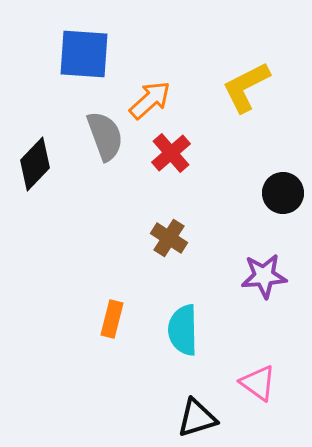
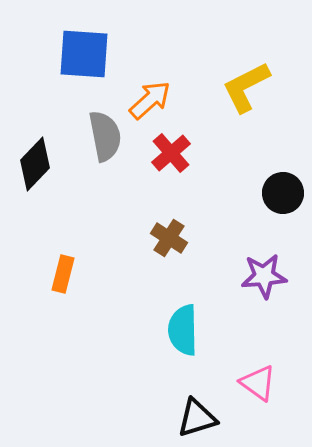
gray semicircle: rotated 9 degrees clockwise
orange rectangle: moved 49 px left, 45 px up
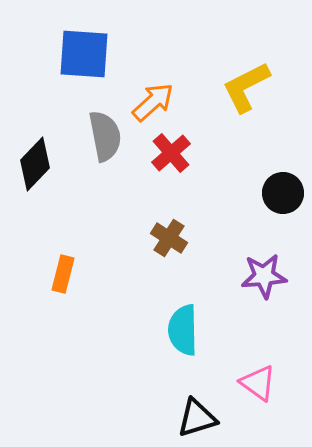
orange arrow: moved 3 px right, 2 px down
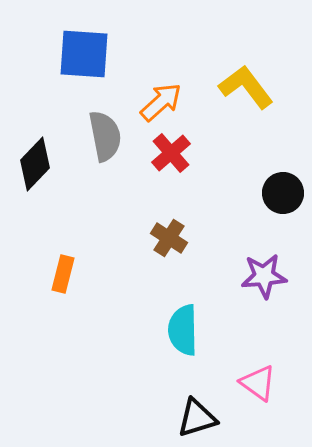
yellow L-shape: rotated 80 degrees clockwise
orange arrow: moved 8 px right
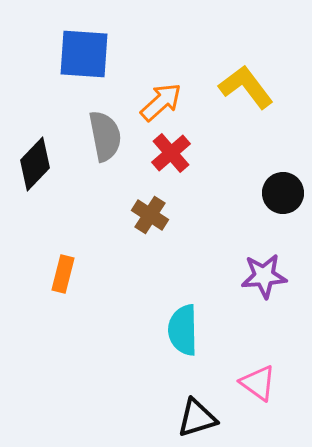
brown cross: moved 19 px left, 23 px up
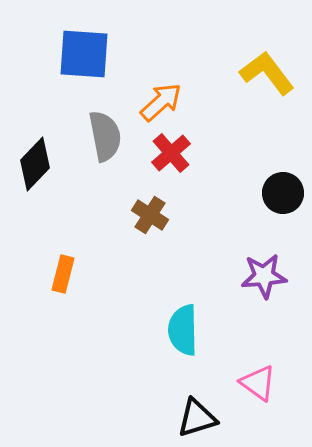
yellow L-shape: moved 21 px right, 14 px up
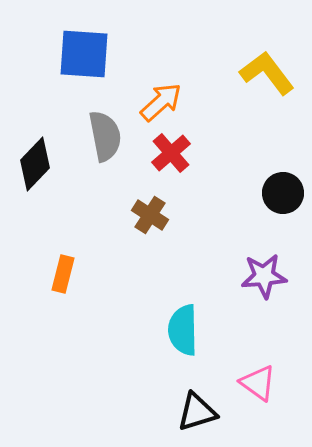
black triangle: moved 6 px up
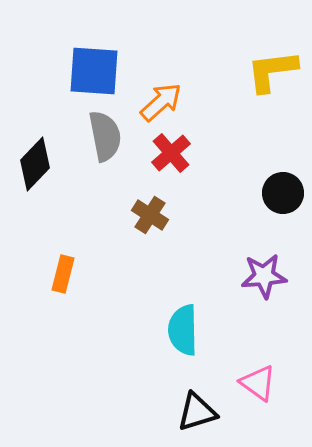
blue square: moved 10 px right, 17 px down
yellow L-shape: moved 5 px right, 2 px up; rotated 60 degrees counterclockwise
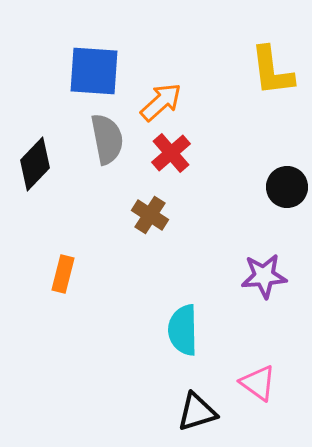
yellow L-shape: rotated 90 degrees counterclockwise
gray semicircle: moved 2 px right, 3 px down
black circle: moved 4 px right, 6 px up
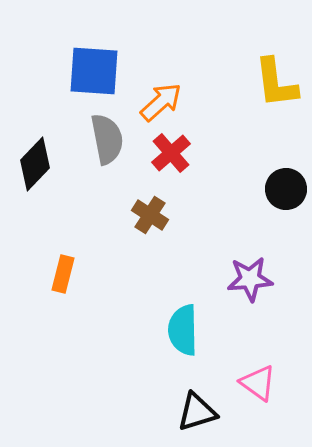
yellow L-shape: moved 4 px right, 12 px down
black circle: moved 1 px left, 2 px down
purple star: moved 14 px left, 3 px down
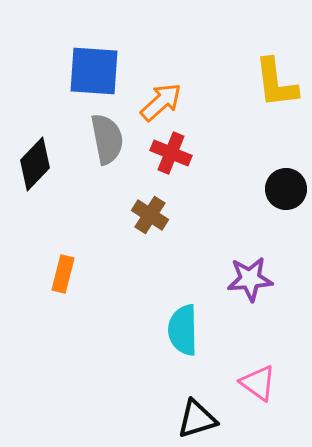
red cross: rotated 27 degrees counterclockwise
black triangle: moved 7 px down
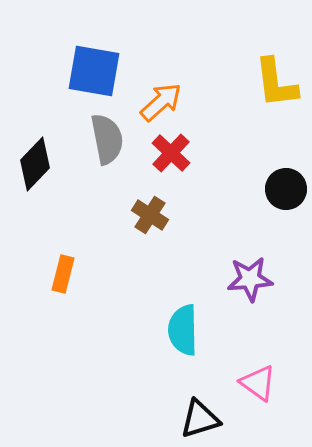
blue square: rotated 6 degrees clockwise
red cross: rotated 21 degrees clockwise
black triangle: moved 3 px right
